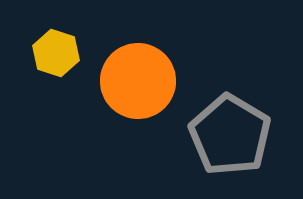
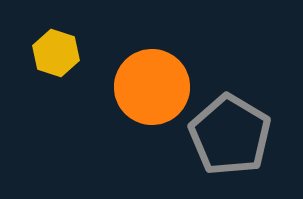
orange circle: moved 14 px right, 6 px down
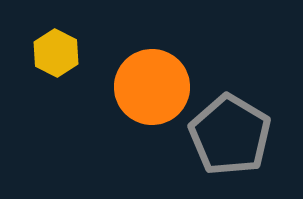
yellow hexagon: rotated 9 degrees clockwise
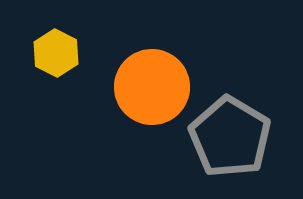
gray pentagon: moved 2 px down
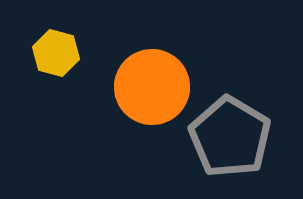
yellow hexagon: rotated 12 degrees counterclockwise
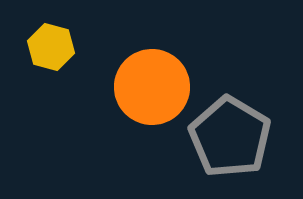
yellow hexagon: moved 5 px left, 6 px up
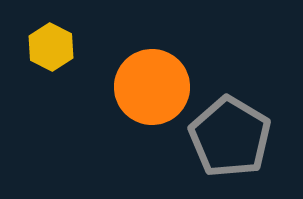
yellow hexagon: rotated 12 degrees clockwise
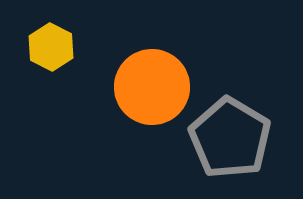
gray pentagon: moved 1 px down
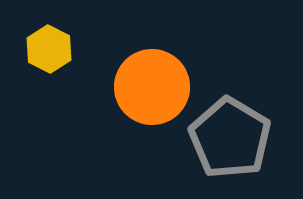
yellow hexagon: moved 2 px left, 2 px down
